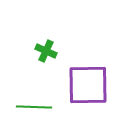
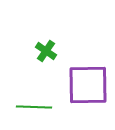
green cross: rotated 10 degrees clockwise
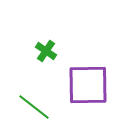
green line: rotated 36 degrees clockwise
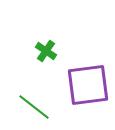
purple square: rotated 6 degrees counterclockwise
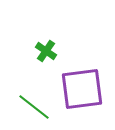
purple square: moved 6 px left, 4 px down
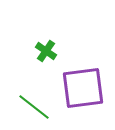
purple square: moved 1 px right, 1 px up
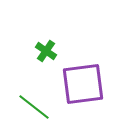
purple square: moved 4 px up
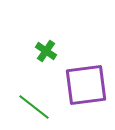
purple square: moved 3 px right, 1 px down
